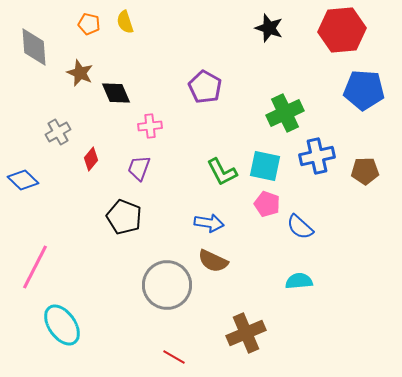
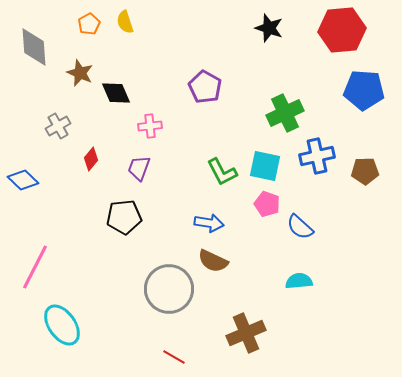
orange pentagon: rotated 30 degrees clockwise
gray cross: moved 6 px up
black pentagon: rotated 28 degrees counterclockwise
gray circle: moved 2 px right, 4 px down
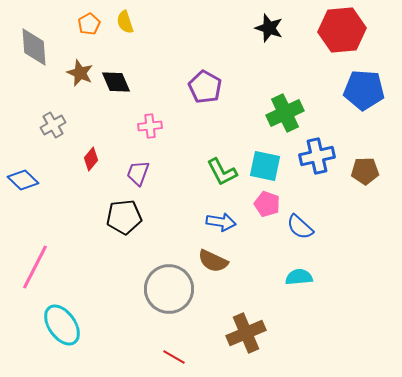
black diamond: moved 11 px up
gray cross: moved 5 px left, 1 px up
purple trapezoid: moved 1 px left, 5 px down
blue arrow: moved 12 px right, 1 px up
cyan semicircle: moved 4 px up
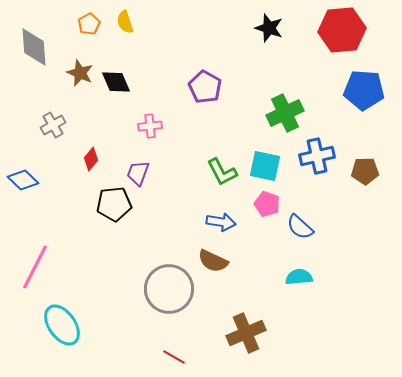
black pentagon: moved 10 px left, 13 px up
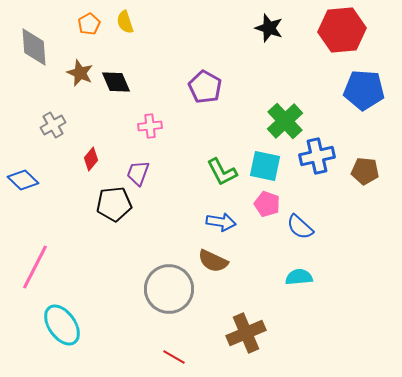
green cross: moved 8 px down; rotated 18 degrees counterclockwise
brown pentagon: rotated 8 degrees clockwise
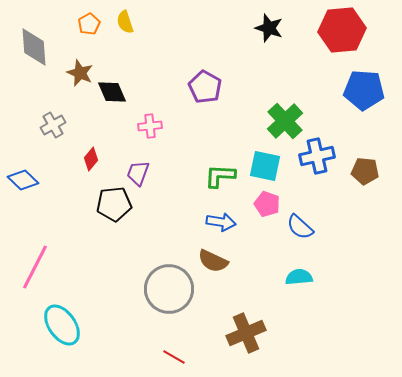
black diamond: moved 4 px left, 10 px down
green L-shape: moved 2 px left, 4 px down; rotated 120 degrees clockwise
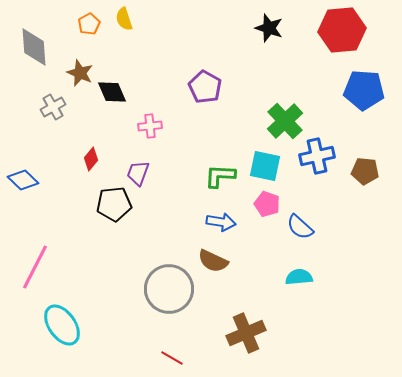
yellow semicircle: moved 1 px left, 3 px up
gray cross: moved 18 px up
red line: moved 2 px left, 1 px down
